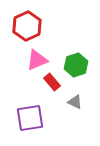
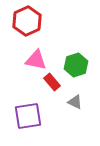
red hexagon: moved 5 px up
pink triangle: moved 1 px left; rotated 35 degrees clockwise
purple square: moved 2 px left, 2 px up
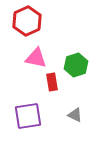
pink triangle: moved 2 px up
red rectangle: rotated 30 degrees clockwise
gray triangle: moved 13 px down
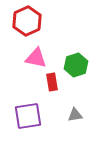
gray triangle: rotated 35 degrees counterclockwise
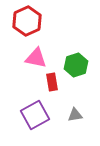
purple square: moved 7 px right, 1 px up; rotated 20 degrees counterclockwise
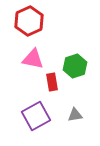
red hexagon: moved 2 px right
pink triangle: moved 3 px left, 1 px down
green hexagon: moved 1 px left, 1 px down
purple square: moved 1 px right, 1 px down
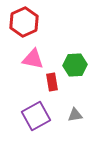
red hexagon: moved 5 px left, 1 px down
green hexagon: moved 1 px up; rotated 15 degrees clockwise
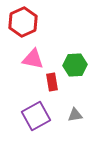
red hexagon: moved 1 px left
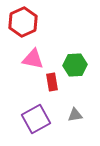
purple square: moved 3 px down
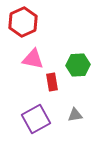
green hexagon: moved 3 px right
